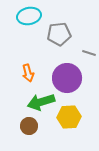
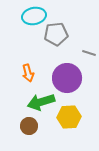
cyan ellipse: moved 5 px right
gray pentagon: moved 3 px left
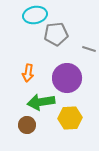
cyan ellipse: moved 1 px right, 1 px up
gray line: moved 4 px up
orange arrow: rotated 24 degrees clockwise
green arrow: rotated 8 degrees clockwise
yellow hexagon: moved 1 px right, 1 px down
brown circle: moved 2 px left, 1 px up
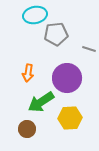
green arrow: rotated 24 degrees counterclockwise
brown circle: moved 4 px down
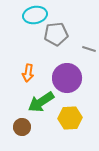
brown circle: moved 5 px left, 2 px up
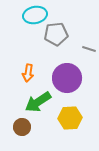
green arrow: moved 3 px left
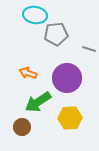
cyan ellipse: rotated 20 degrees clockwise
orange arrow: rotated 102 degrees clockwise
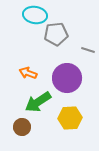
gray line: moved 1 px left, 1 px down
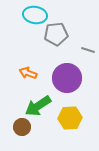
green arrow: moved 4 px down
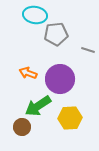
purple circle: moved 7 px left, 1 px down
